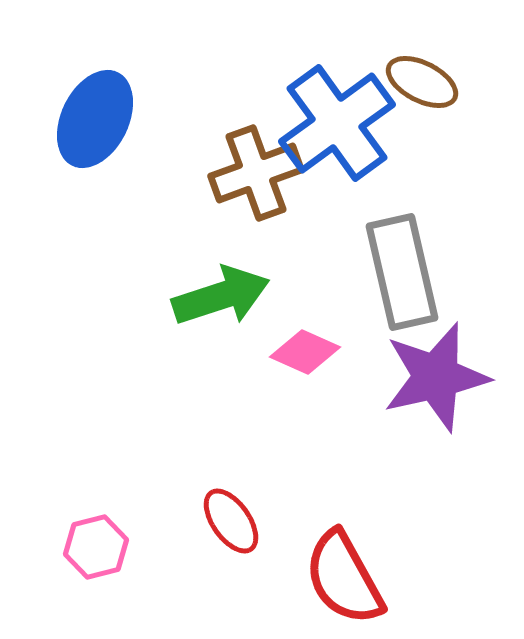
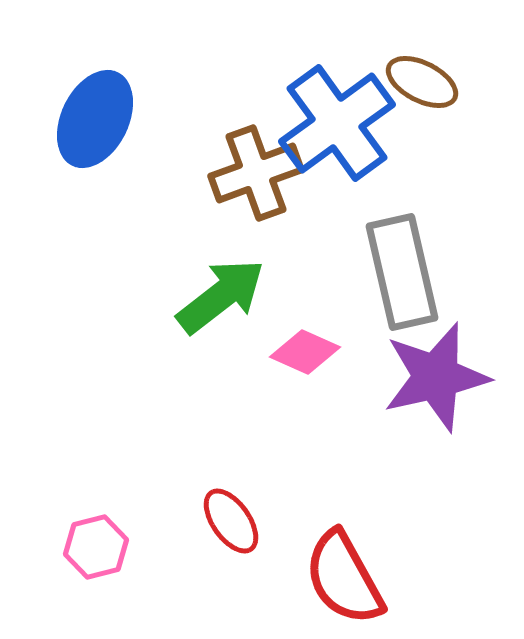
green arrow: rotated 20 degrees counterclockwise
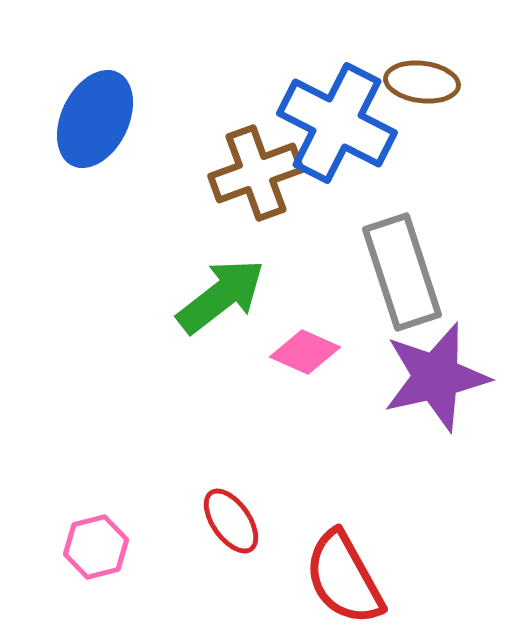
brown ellipse: rotated 20 degrees counterclockwise
blue cross: rotated 27 degrees counterclockwise
gray rectangle: rotated 5 degrees counterclockwise
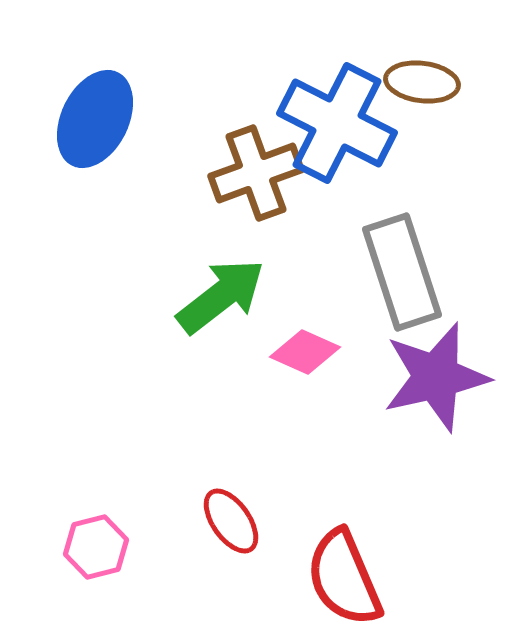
red semicircle: rotated 6 degrees clockwise
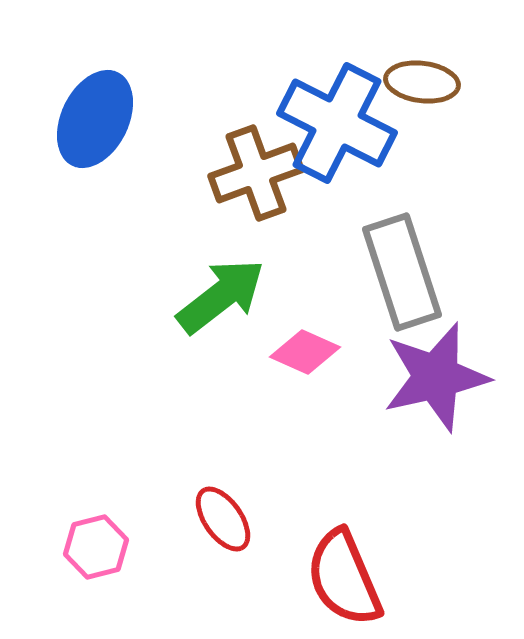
red ellipse: moved 8 px left, 2 px up
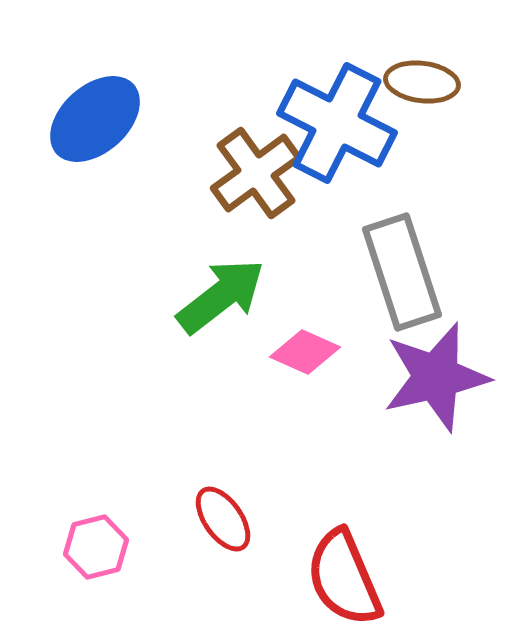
blue ellipse: rotated 22 degrees clockwise
brown cross: rotated 16 degrees counterclockwise
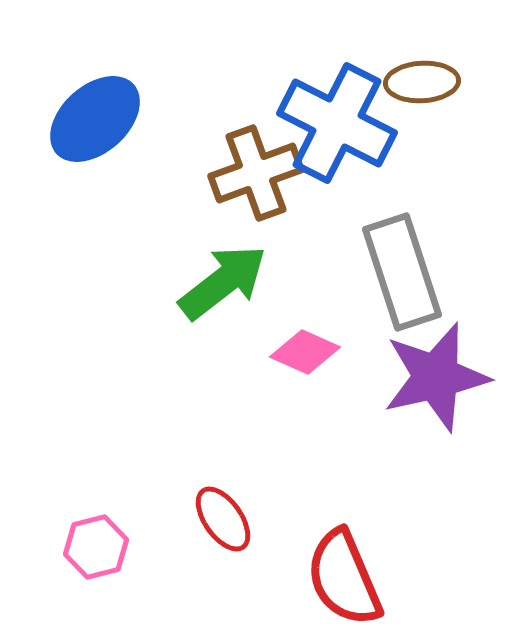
brown ellipse: rotated 10 degrees counterclockwise
brown cross: rotated 16 degrees clockwise
green arrow: moved 2 px right, 14 px up
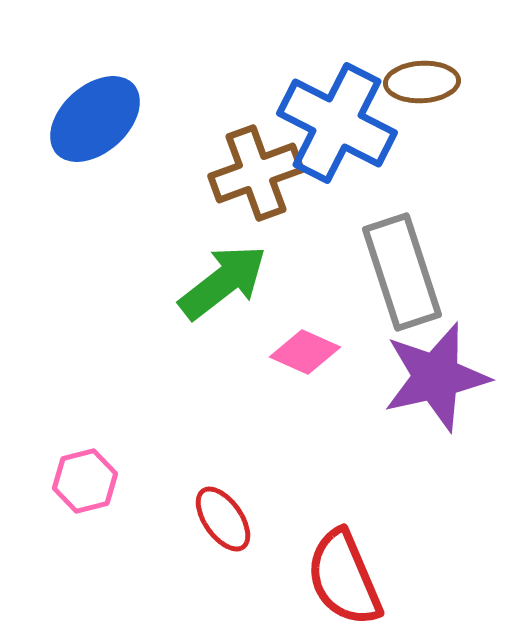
pink hexagon: moved 11 px left, 66 px up
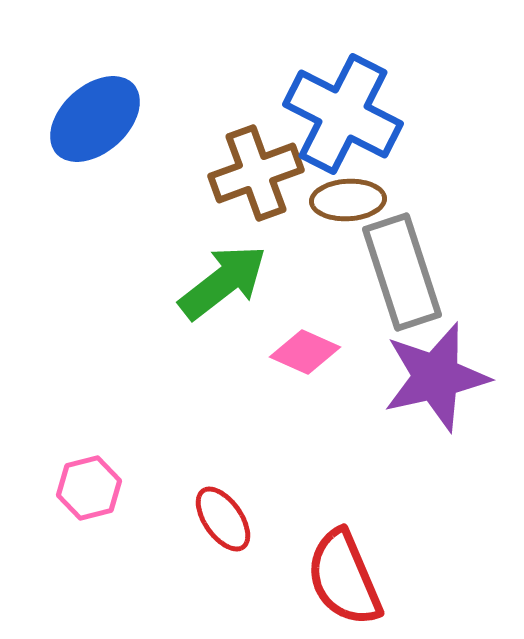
brown ellipse: moved 74 px left, 118 px down
blue cross: moved 6 px right, 9 px up
pink hexagon: moved 4 px right, 7 px down
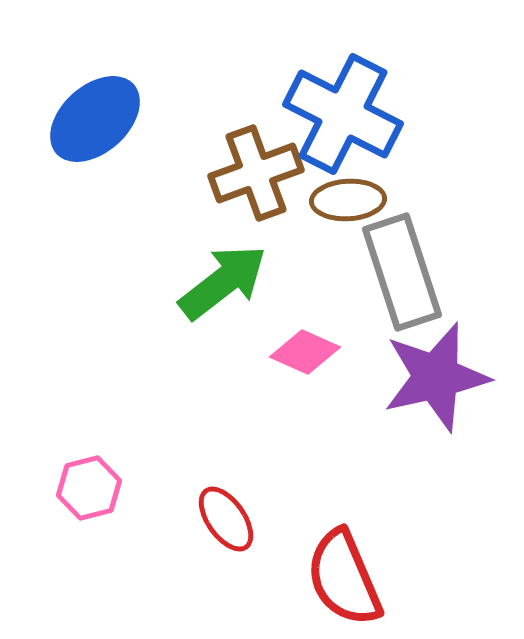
red ellipse: moved 3 px right
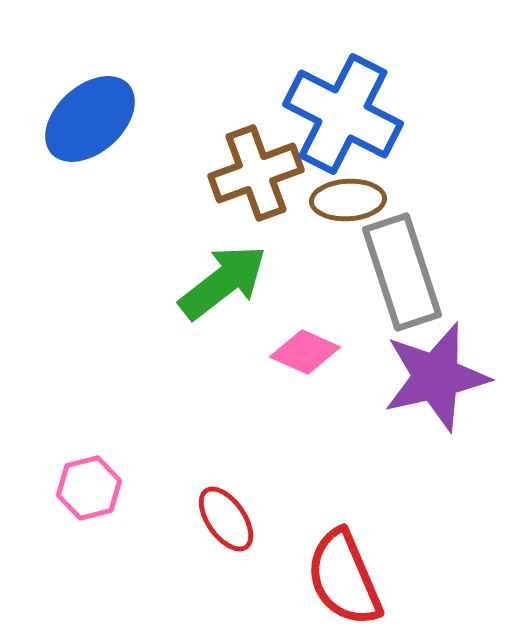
blue ellipse: moved 5 px left
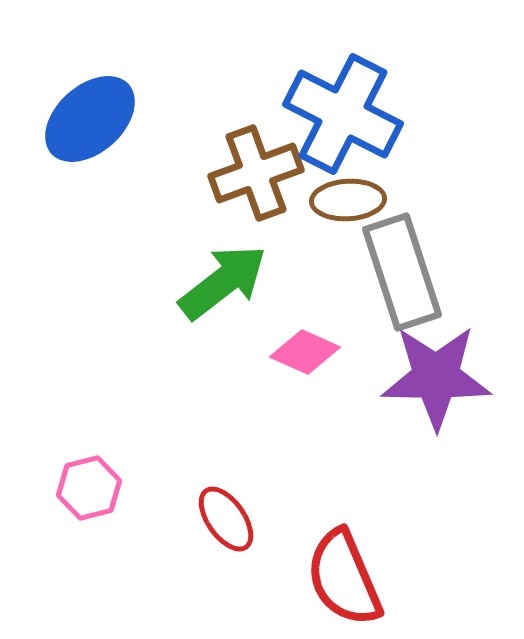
purple star: rotated 14 degrees clockwise
